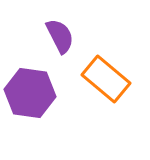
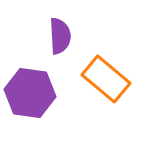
purple semicircle: rotated 24 degrees clockwise
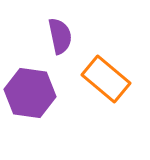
purple semicircle: rotated 9 degrees counterclockwise
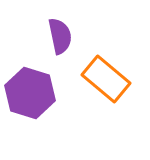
purple hexagon: rotated 9 degrees clockwise
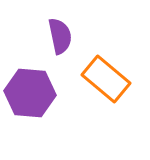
purple hexagon: rotated 12 degrees counterclockwise
